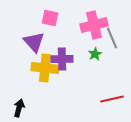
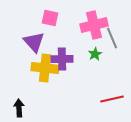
black arrow: rotated 18 degrees counterclockwise
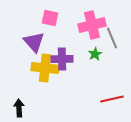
pink cross: moved 2 px left
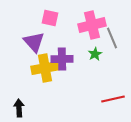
yellow cross: rotated 16 degrees counterclockwise
red line: moved 1 px right
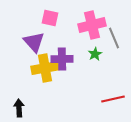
gray line: moved 2 px right
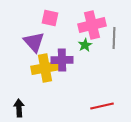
gray line: rotated 25 degrees clockwise
green star: moved 10 px left, 9 px up
purple cross: moved 1 px down
red line: moved 11 px left, 7 px down
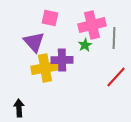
red line: moved 14 px right, 29 px up; rotated 35 degrees counterclockwise
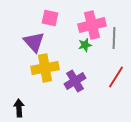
green star: rotated 16 degrees clockwise
purple cross: moved 13 px right, 21 px down; rotated 30 degrees counterclockwise
red line: rotated 10 degrees counterclockwise
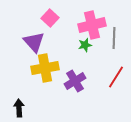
pink square: rotated 30 degrees clockwise
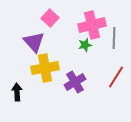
purple cross: moved 1 px down
black arrow: moved 2 px left, 16 px up
